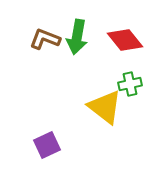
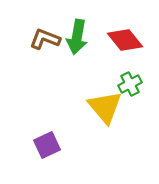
green cross: rotated 15 degrees counterclockwise
yellow triangle: rotated 12 degrees clockwise
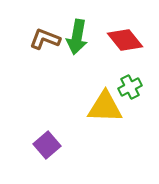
green cross: moved 3 px down
yellow triangle: rotated 48 degrees counterclockwise
purple square: rotated 16 degrees counterclockwise
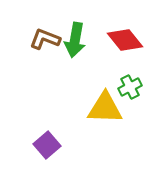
green arrow: moved 2 px left, 3 px down
yellow triangle: moved 1 px down
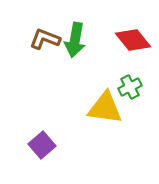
red diamond: moved 8 px right
yellow triangle: rotated 6 degrees clockwise
purple square: moved 5 px left
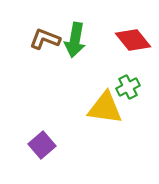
green cross: moved 2 px left
